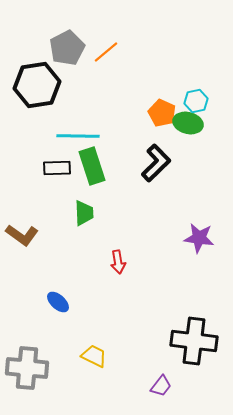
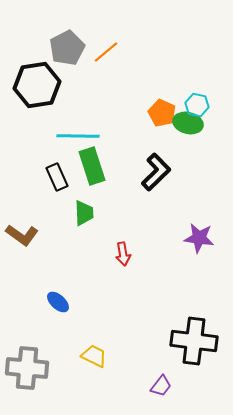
cyan hexagon: moved 1 px right, 4 px down; rotated 25 degrees clockwise
black L-shape: moved 9 px down
black rectangle: moved 9 px down; rotated 68 degrees clockwise
red arrow: moved 5 px right, 8 px up
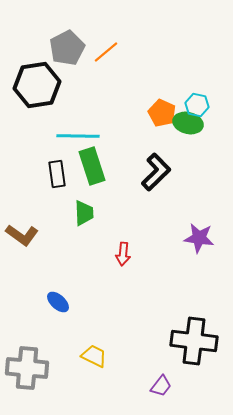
black rectangle: moved 3 px up; rotated 16 degrees clockwise
red arrow: rotated 15 degrees clockwise
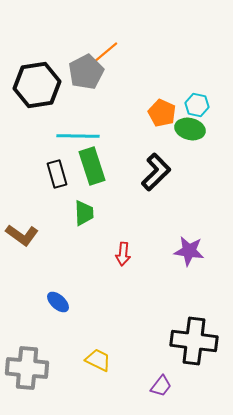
gray pentagon: moved 19 px right, 24 px down
green ellipse: moved 2 px right, 6 px down
black rectangle: rotated 8 degrees counterclockwise
purple star: moved 10 px left, 13 px down
yellow trapezoid: moved 4 px right, 4 px down
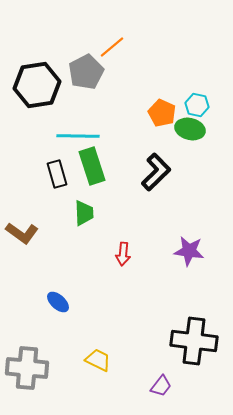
orange line: moved 6 px right, 5 px up
brown L-shape: moved 2 px up
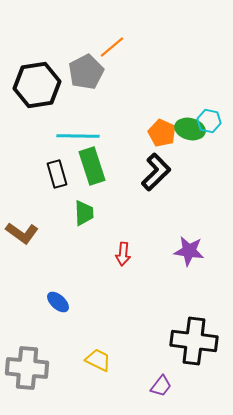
cyan hexagon: moved 12 px right, 16 px down
orange pentagon: moved 20 px down
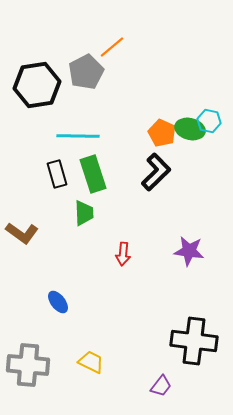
green rectangle: moved 1 px right, 8 px down
blue ellipse: rotated 10 degrees clockwise
yellow trapezoid: moved 7 px left, 2 px down
gray cross: moved 1 px right, 3 px up
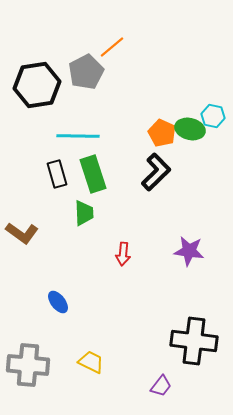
cyan hexagon: moved 4 px right, 5 px up
